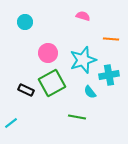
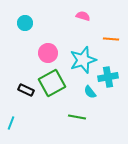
cyan circle: moved 1 px down
cyan cross: moved 1 px left, 2 px down
cyan line: rotated 32 degrees counterclockwise
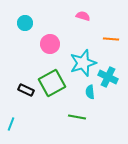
pink circle: moved 2 px right, 9 px up
cyan star: moved 3 px down
cyan cross: rotated 36 degrees clockwise
cyan semicircle: rotated 32 degrees clockwise
cyan line: moved 1 px down
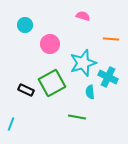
cyan circle: moved 2 px down
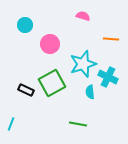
cyan star: moved 1 px down
green line: moved 1 px right, 7 px down
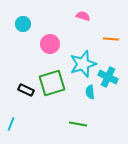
cyan circle: moved 2 px left, 1 px up
green square: rotated 12 degrees clockwise
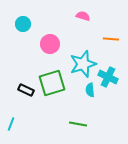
cyan semicircle: moved 2 px up
